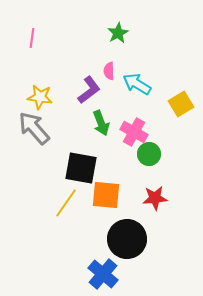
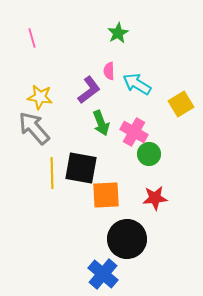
pink line: rotated 24 degrees counterclockwise
orange square: rotated 8 degrees counterclockwise
yellow line: moved 14 px left, 30 px up; rotated 36 degrees counterclockwise
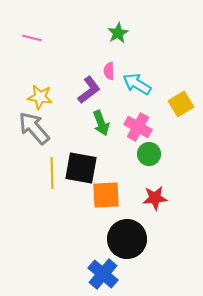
pink line: rotated 60 degrees counterclockwise
pink cross: moved 4 px right, 5 px up
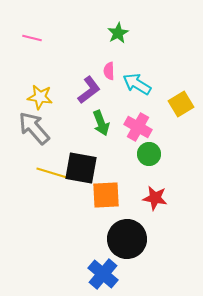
yellow line: rotated 72 degrees counterclockwise
red star: rotated 15 degrees clockwise
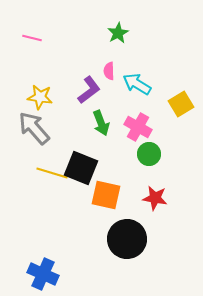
black square: rotated 12 degrees clockwise
orange square: rotated 16 degrees clockwise
blue cross: moved 60 px left; rotated 16 degrees counterclockwise
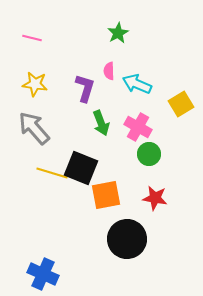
cyan arrow: rotated 8 degrees counterclockwise
purple L-shape: moved 4 px left, 2 px up; rotated 36 degrees counterclockwise
yellow star: moved 5 px left, 13 px up
orange square: rotated 24 degrees counterclockwise
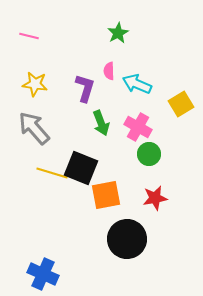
pink line: moved 3 px left, 2 px up
red star: rotated 20 degrees counterclockwise
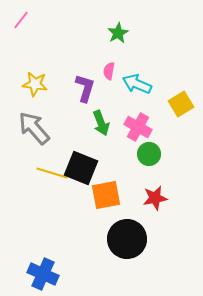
pink line: moved 8 px left, 16 px up; rotated 66 degrees counterclockwise
pink semicircle: rotated 12 degrees clockwise
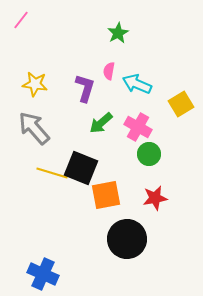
green arrow: rotated 70 degrees clockwise
